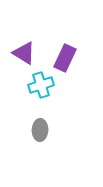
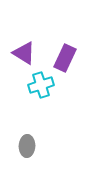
gray ellipse: moved 13 px left, 16 px down
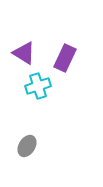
cyan cross: moved 3 px left, 1 px down
gray ellipse: rotated 30 degrees clockwise
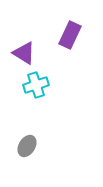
purple rectangle: moved 5 px right, 23 px up
cyan cross: moved 2 px left, 1 px up
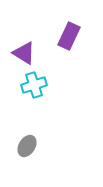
purple rectangle: moved 1 px left, 1 px down
cyan cross: moved 2 px left
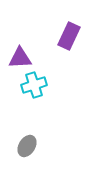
purple triangle: moved 4 px left, 5 px down; rotated 35 degrees counterclockwise
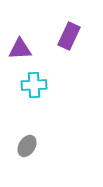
purple triangle: moved 9 px up
cyan cross: rotated 15 degrees clockwise
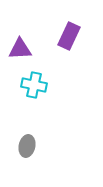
cyan cross: rotated 15 degrees clockwise
gray ellipse: rotated 20 degrees counterclockwise
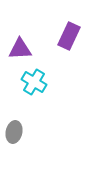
cyan cross: moved 3 px up; rotated 20 degrees clockwise
gray ellipse: moved 13 px left, 14 px up
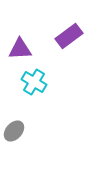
purple rectangle: rotated 28 degrees clockwise
gray ellipse: moved 1 px up; rotated 30 degrees clockwise
